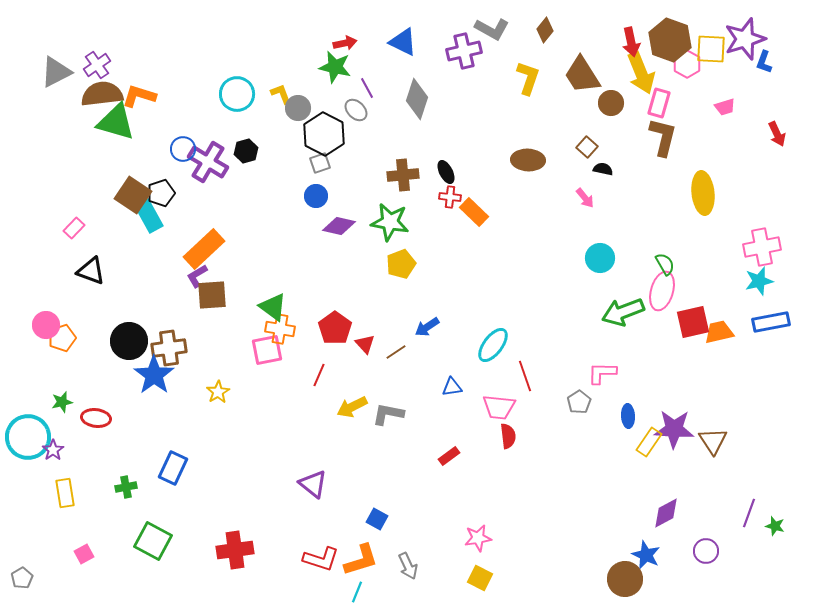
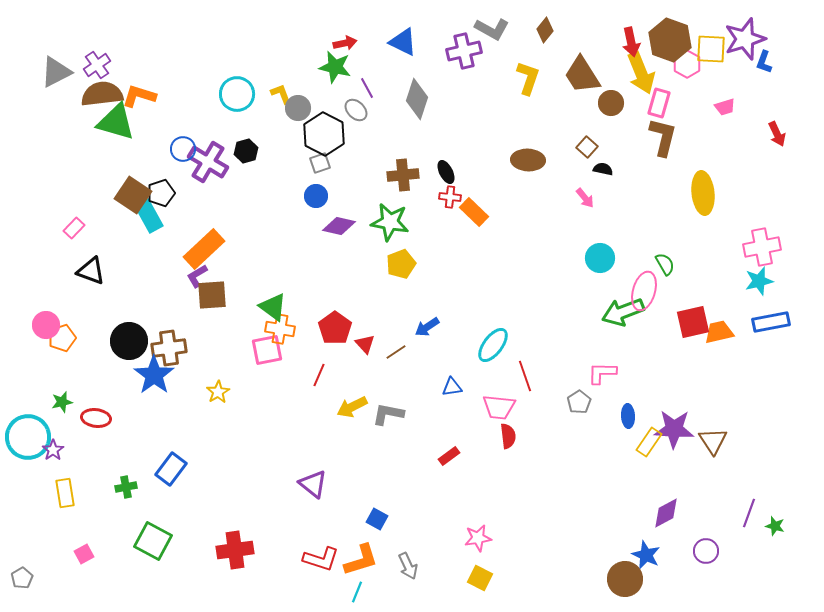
pink ellipse at (662, 291): moved 18 px left
blue rectangle at (173, 468): moved 2 px left, 1 px down; rotated 12 degrees clockwise
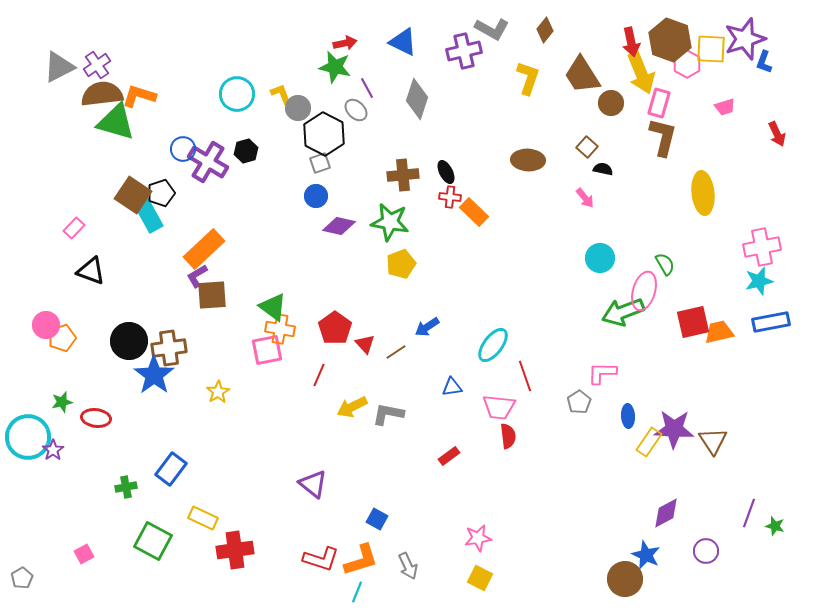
gray triangle at (56, 72): moved 3 px right, 5 px up
yellow rectangle at (65, 493): moved 138 px right, 25 px down; rotated 56 degrees counterclockwise
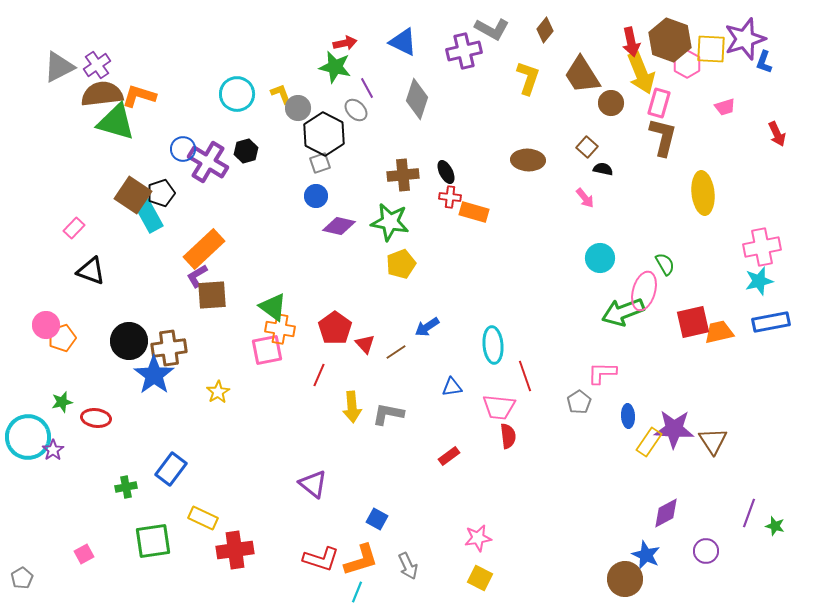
orange rectangle at (474, 212): rotated 28 degrees counterclockwise
cyan ellipse at (493, 345): rotated 42 degrees counterclockwise
yellow arrow at (352, 407): rotated 68 degrees counterclockwise
green square at (153, 541): rotated 36 degrees counterclockwise
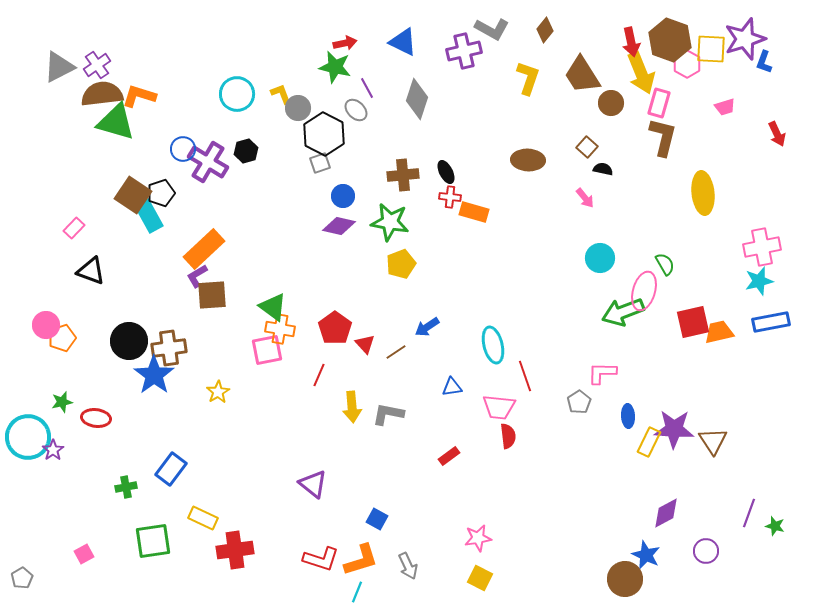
blue circle at (316, 196): moved 27 px right
cyan ellipse at (493, 345): rotated 9 degrees counterclockwise
yellow rectangle at (649, 442): rotated 8 degrees counterclockwise
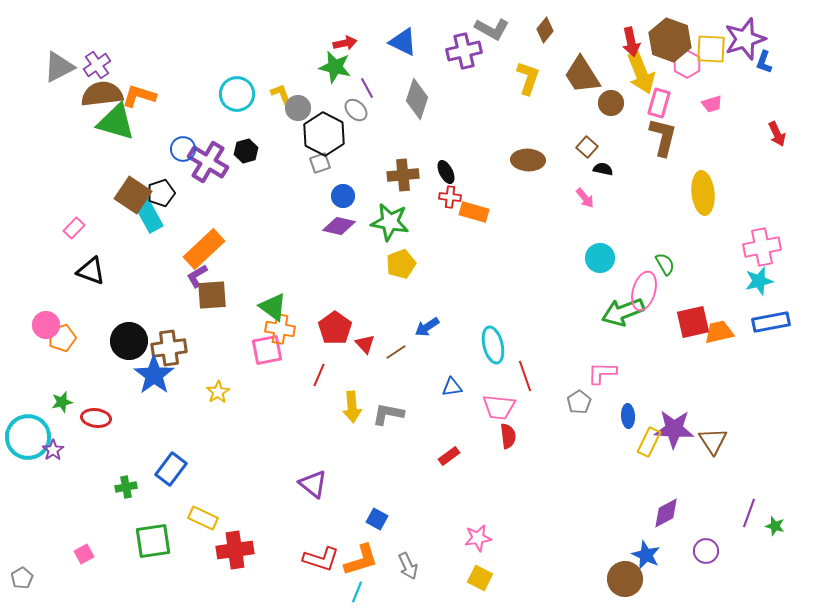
pink trapezoid at (725, 107): moved 13 px left, 3 px up
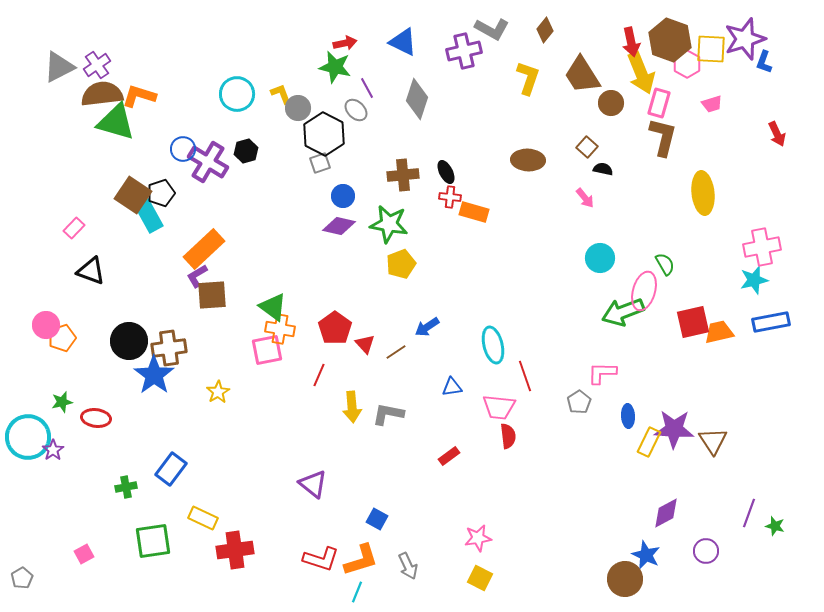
green star at (390, 222): moved 1 px left, 2 px down
cyan star at (759, 281): moved 5 px left, 1 px up
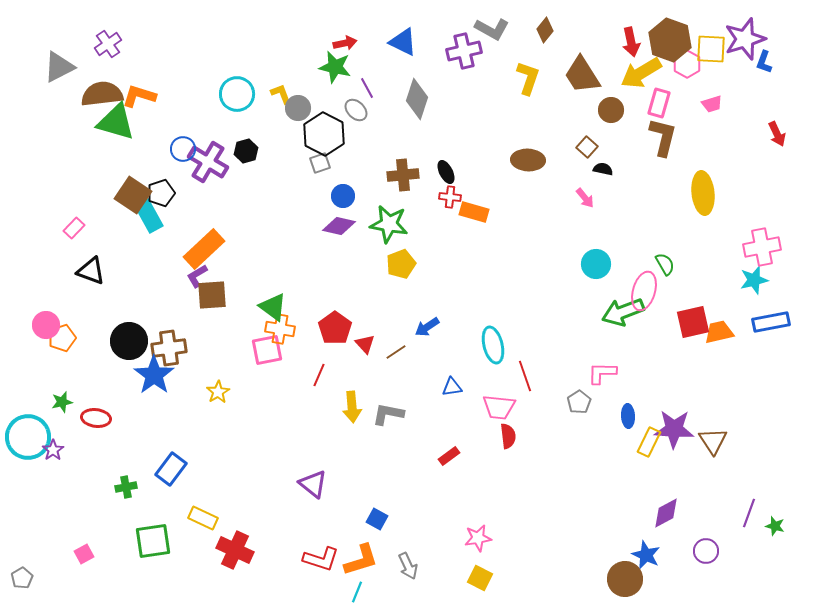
purple cross at (97, 65): moved 11 px right, 21 px up
yellow arrow at (641, 73): rotated 81 degrees clockwise
brown circle at (611, 103): moved 7 px down
cyan circle at (600, 258): moved 4 px left, 6 px down
red cross at (235, 550): rotated 33 degrees clockwise
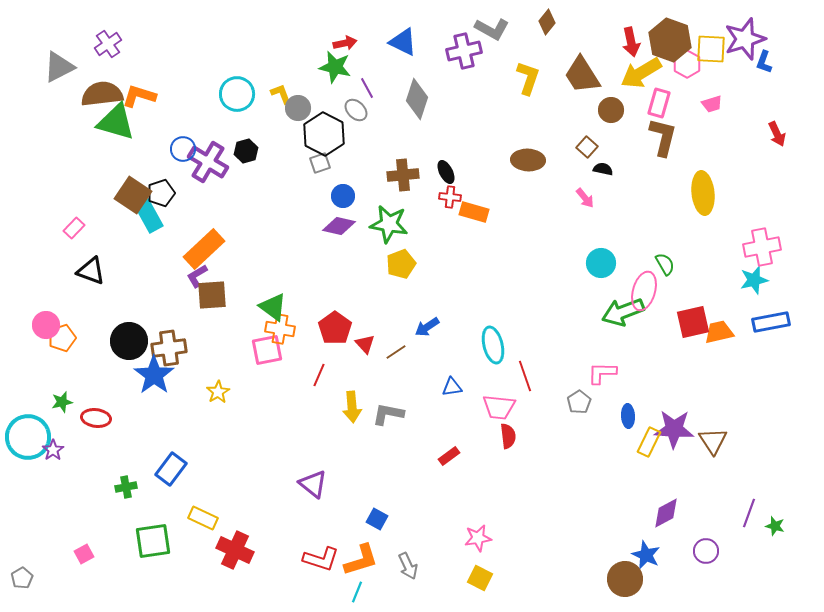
brown diamond at (545, 30): moved 2 px right, 8 px up
cyan circle at (596, 264): moved 5 px right, 1 px up
